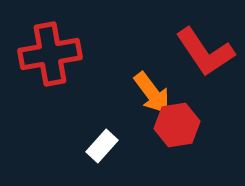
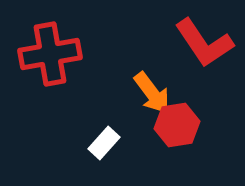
red L-shape: moved 1 px left, 9 px up
white rectangle: moved 2 px right, 3 px up
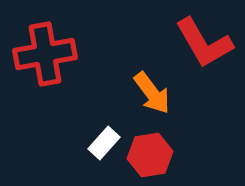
red L-shape: rotated 4 degrees clockwise
red cross: moved 5 px left
red hexagon: moved 27 px left, 30 px down
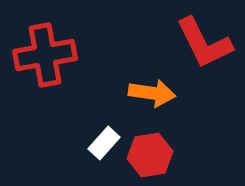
red L-shape: rotated 4 degrees clockwise
red cross: moved 1 px down
orange arrow: rotated 45 degrees counterclockwise
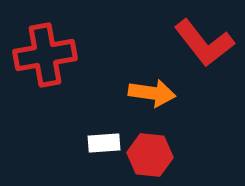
red L-shape: rotated 12 degrees counterclockwise
white rectangle: rotated 44 degrees clockwise
red hexagon: rotated 15 degrees clockwise
